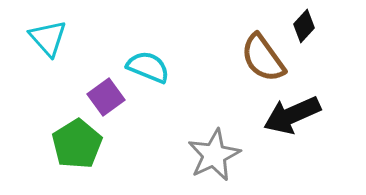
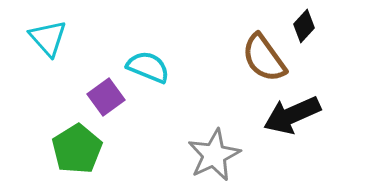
brown semicircle: moved 1 px right
green pentagon: moved 5 px down
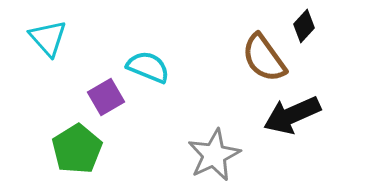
purple square: rotated 6 degrees clockwise
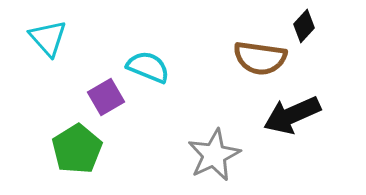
brown semicircle: moved 4 px left; rotated 46 degrees counterclockwise
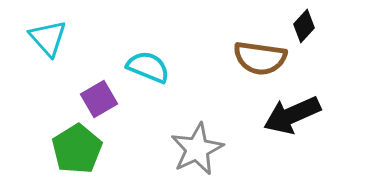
purple square: moved 7 px left, 2 px down
gray star: moved 17 px left, 6 px up
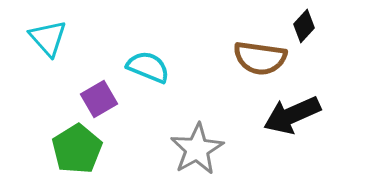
gray star: rotated 4 degrees counterclockwise
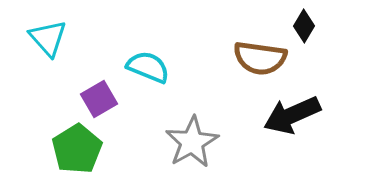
black diamond: rotated 12 degrees counterclockwise
gray star: moved 5 px left, 7 px up
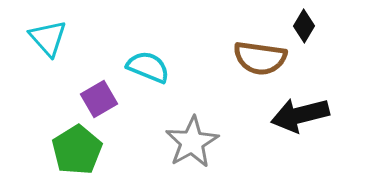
black arrow: moved 8 px right; rotated 10 degrees clockwise
green pentagon: moved 1 px down
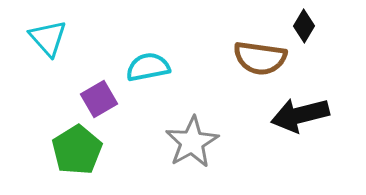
cyan semicircle: rotated 33 degrees counterclockwise
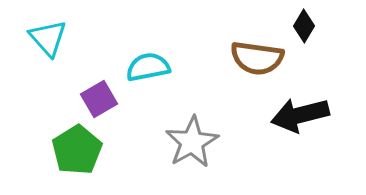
brown semicircle: moved 3 px left
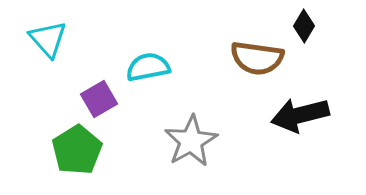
cyan triangle: moved 1 px down
gray star: moved 1 px left, 1 px up
